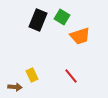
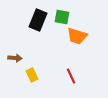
green square: rotated 21 degrees counterclockwise
orange trapezoid: moved 3 px left; rotated 35 degrees clockwise
red line: rotated 14 degrees clockwise
brown arrow: moved 29 px up
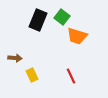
green square: rotated 28 degrees clockwise
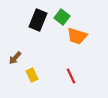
brown arrow: rotated 128 degrees clockwise
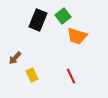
green square: moved 1 px right, 1 px up; rotated 14 degrees clockwise
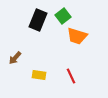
yellow rectangle: moved 7 px right; rotated 56 degrees counterclockwise
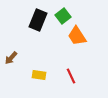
orange trapezoid: rotated 40 degrees clockwise
brown arrow: moved 4 px left
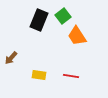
black rectangle: moved 1 px right
red line: rotated 56 degrees counterclockwise
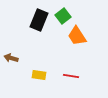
brown arrow: rotated 64 degrees clockwise
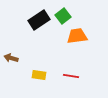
black rectangle: rotated 35 degrees clockwise
orange trapezoid: rotated 115 degrees clockwise
